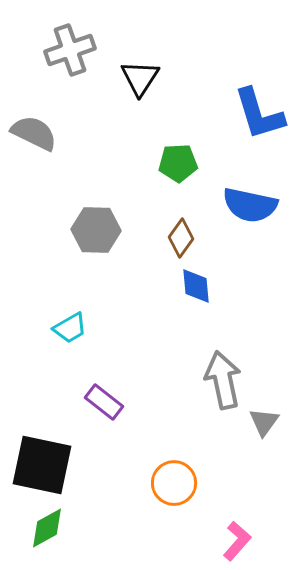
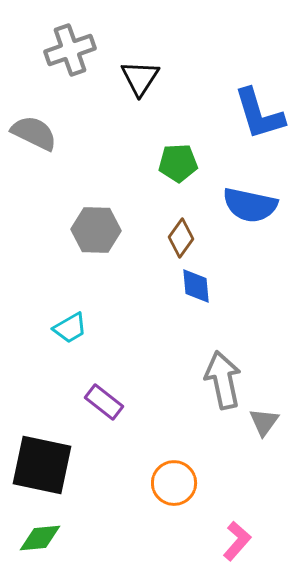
green diamond: moved 7 px left, 10 px down; rotated 24 degrees clockwise
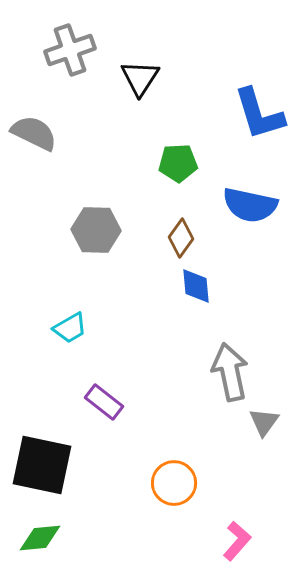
gray arrow: moved 7 px right, 8 px up
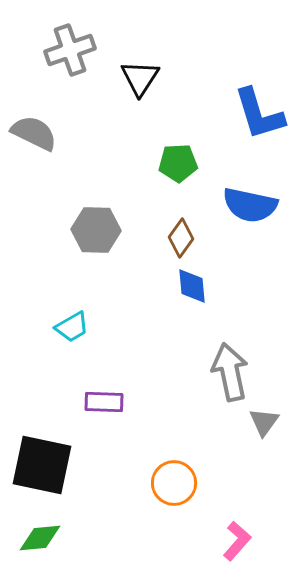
blue diamond: moved 4 px left
cyan trapezoid: moved 2 px right, 1 px up
purple rectangle: rotated 36 degrees counterclockwise
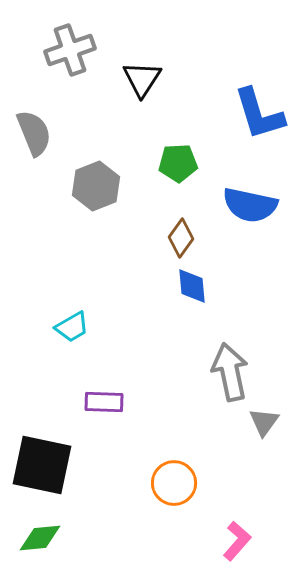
black triangle: moved 2 px right, 1 px down
gray semicircle: rotated 42 degrees clockwise
gray hexagon: moved 44 px up; rotated 24 degrees counterclockwise
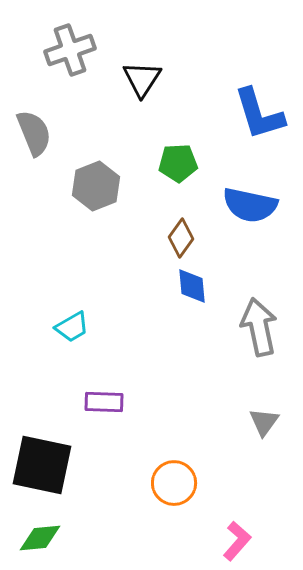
gray arrow: moved 29 px right, 45 px up
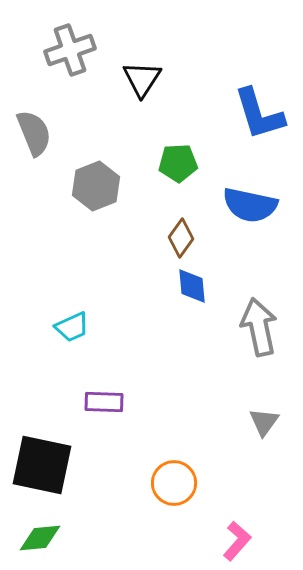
cyan trapezoid: rotated 6 degrees clockwise
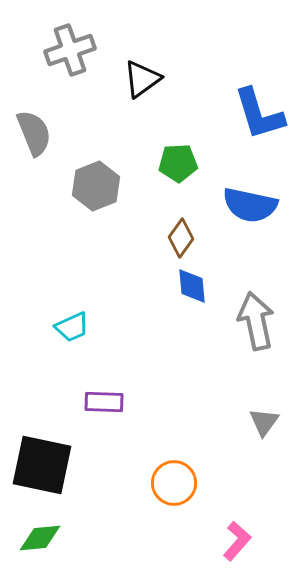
black triangle: rotated 21 degrees clockwise
gray arrow: moved 3 px left, 6 px up
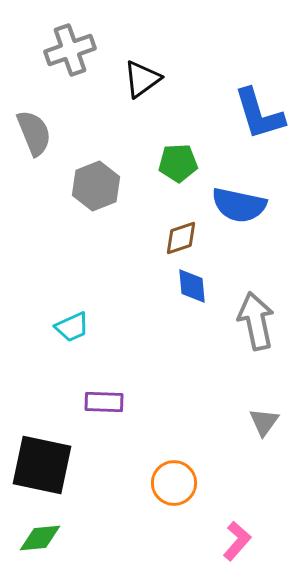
blue semicircle: moved 11 px left
brown diamond: rotated 36 degrees clockwise
